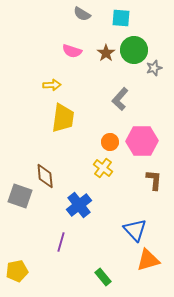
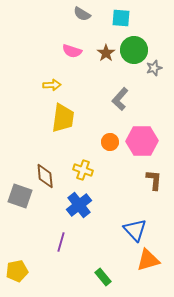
yellow cross: moved 20 px left, 2 px down; rotated 18 degrees counterclockwise
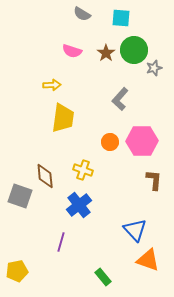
orange triangle: rotated 35 degrees clockwise
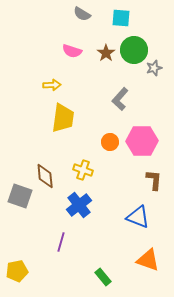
blue triangle: moved 3 px right, 13 px up; rotated 25 degrees counterclockwise
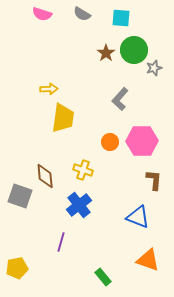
pink semicircle: moved 30 px left, 37 px up
yellow arrow: moved 3 px left, 4 px down
yellow pentagon: moved 3 px up
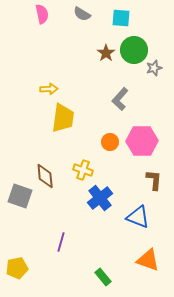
pink semicircle: rotated 120 degrees counterclockwise
blue cross: moved 21 px right, 7 px up
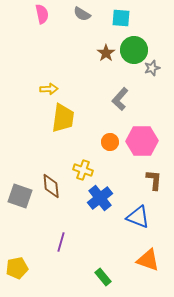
gray star: moved 2 px left
brown diamond: moved 6 px right, 10 px down
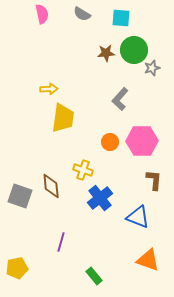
brown star: rotated 30 degrees clockwise
green rectangle: moved 9 px left, 1 px up
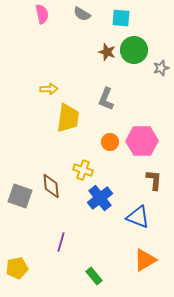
brown star: moved 1 px right, 1 px up; rotated 24 degrees clockwise
gray star: moved 9 px right
gray L-shape: moved 14 px left; rotated 20 degrees counterclockwise
yellow trapezoid: moved 5 px right
orange triangle: moved 3 px left; rotated 50 degrees counterclockwise
